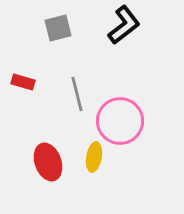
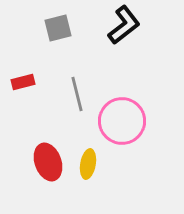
red rectangle: rotated 30 degrees counterclockwise
pink circle: moved 2 px right
yellow ellipse: moved 6 px left, 7 px down
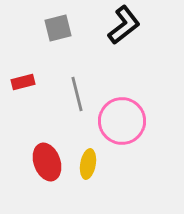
red ellipse: moved 1 px left
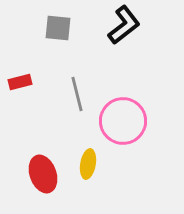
gray square: rotated 20 degrees clockwise
red rectangle: moved 3 px left
pink circle: moved 1 px right
red ellipse: moved 4 px left, 12 px down
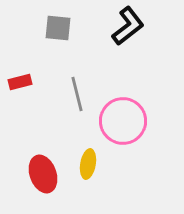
black L-shape: moved 4 px right, 1 px down
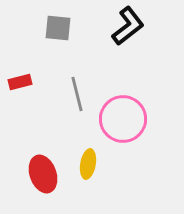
pink circle: moved 2 px up
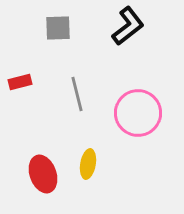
gray square: rotated 8 degrees counterclockwise
pink circle: moved 15 px right, 6 px up
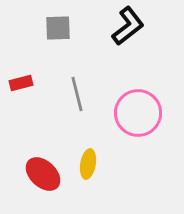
red rectangle: moved 1 px right, 1 px down
red ellipse: rotated 27 degrees counterclockwise
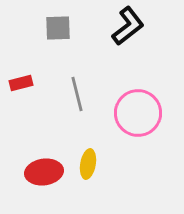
red ellipse: moved 1 px right, 2 px up; rotated 51 degrees counterclockwise
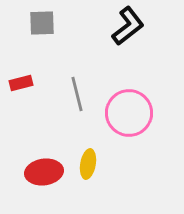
gray square: moved 16 px left, 5 px up
pink circle: moved 9 px left
